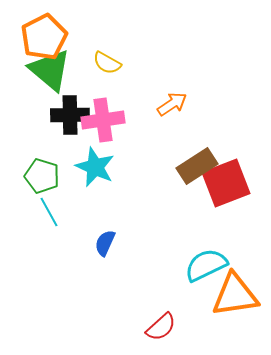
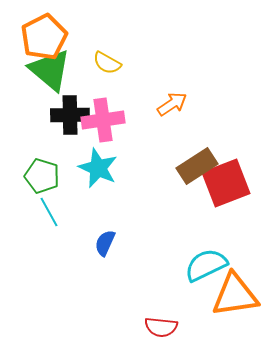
cyan star: moved 3 px right, 1 px down
red semicircle: rotated 48 degrees clockwise
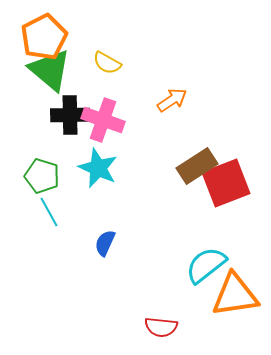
orange arrow: moved 4 px up
pink cross: rotated 27 degrees clockwise
cyan semicircle: rotated 12 degrees counterclockwise
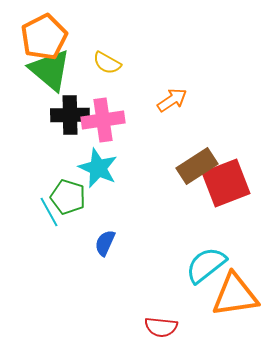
pink cross: rotated 27 degrees counterclockwise
green pentagon: moved 26 px right, 21 px down
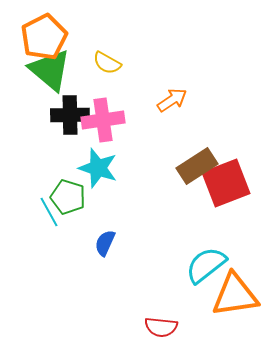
cyan star: rotated 6 degrees counterclockwise
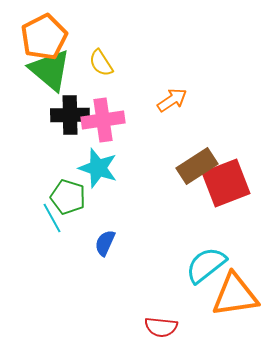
yellow semicircle: moved 6 px left; rotated 28 degrees clockwise
cyan line: moved 3 px right, 6 px down
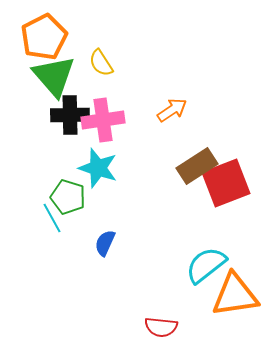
green triangle: moved 4 px right, 6 px down; rotated 9 degrees clockwise
orange arrow: moved 10 px down
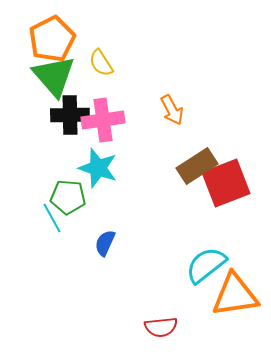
orange pentagon: moved 8 px right, 2 px down
orange arrow: rotated 96 degrees clockwise
green pentagon: rotated 12 degrees counterclockwise
red semicircle: rotated 12 degrees counterclockwise
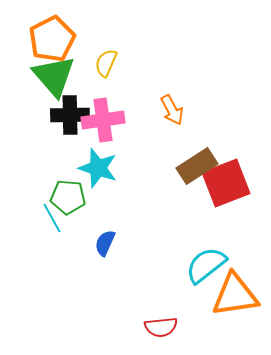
yellow semicircle: moved 5 px right; rotated 56 degrees clockwise
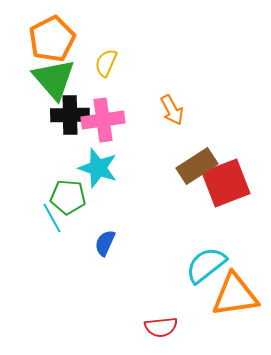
green triangle: moved 3 px down
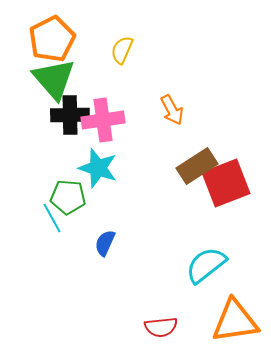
yellow semicircle: moved 16 px right, 13 px up
orange triangle: moved 26 px down
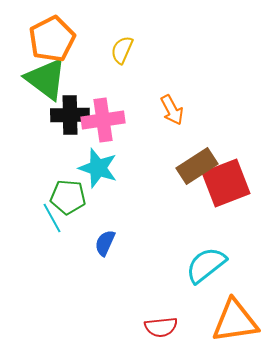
green triangle: moved 8 px left; rotated 12 degrees counterclockwise
